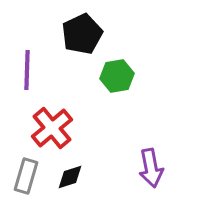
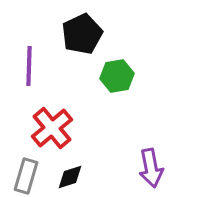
purple line: moved 2 px right, 4 px up
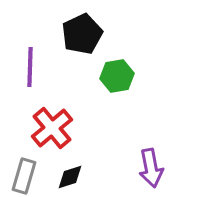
purple line: moved 1 px right, 1 px down
gray rectangle: moved 2 px left
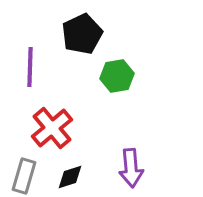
purple arrow: moved 20 px left; rotated 6 degrees clockwise
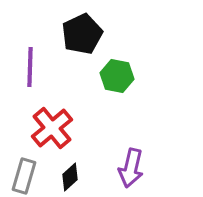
green hexagon: rotated 20 degrees clockwise
purple arrow: rotated 18 degrees clockwise
black diamond: rotated 24 degrees counterclockwise
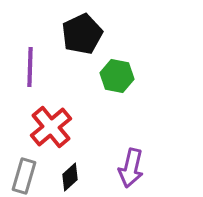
red cross: moved 1 px left, 1 px up
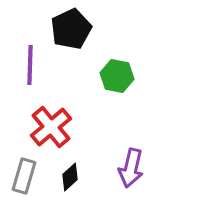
black pentagon: moved 11 px left, 5 px up
purple line: moved 2 px up
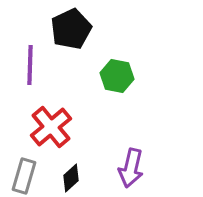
black diamond: moved 1 px right, 1 px down
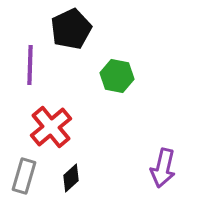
purple arrow: moved 32 px right
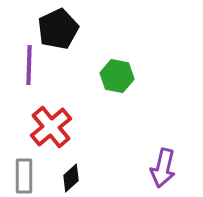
black pentagon: moved 13 px left
purple line: moved 1 px left
gray rectangle: rotated 16 degrees counterclockwise
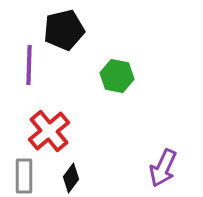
black pentagon: moved 6 px right, 1 px down; rotated 12 degrees clockwise
red cross: moved 2 px left, 4 px down
purple arrow: rotated 12 degrees clockwise
black diamond: rotated 12 degrees counterclockwise
